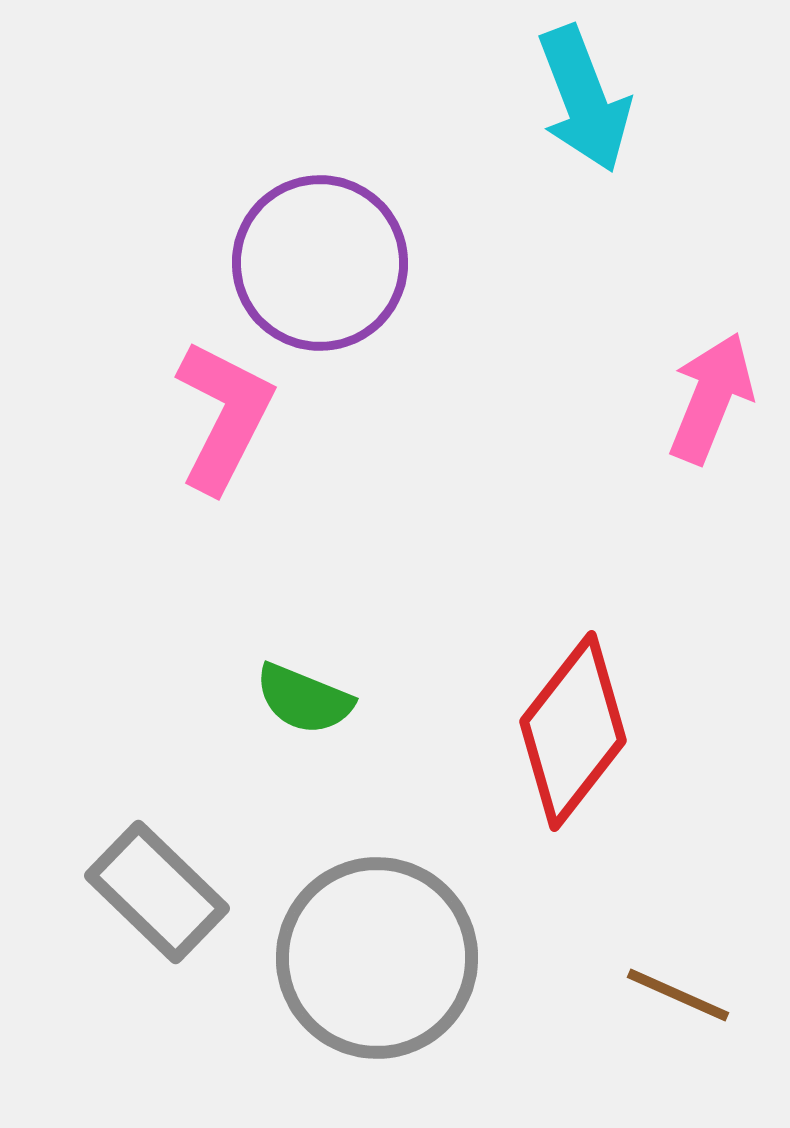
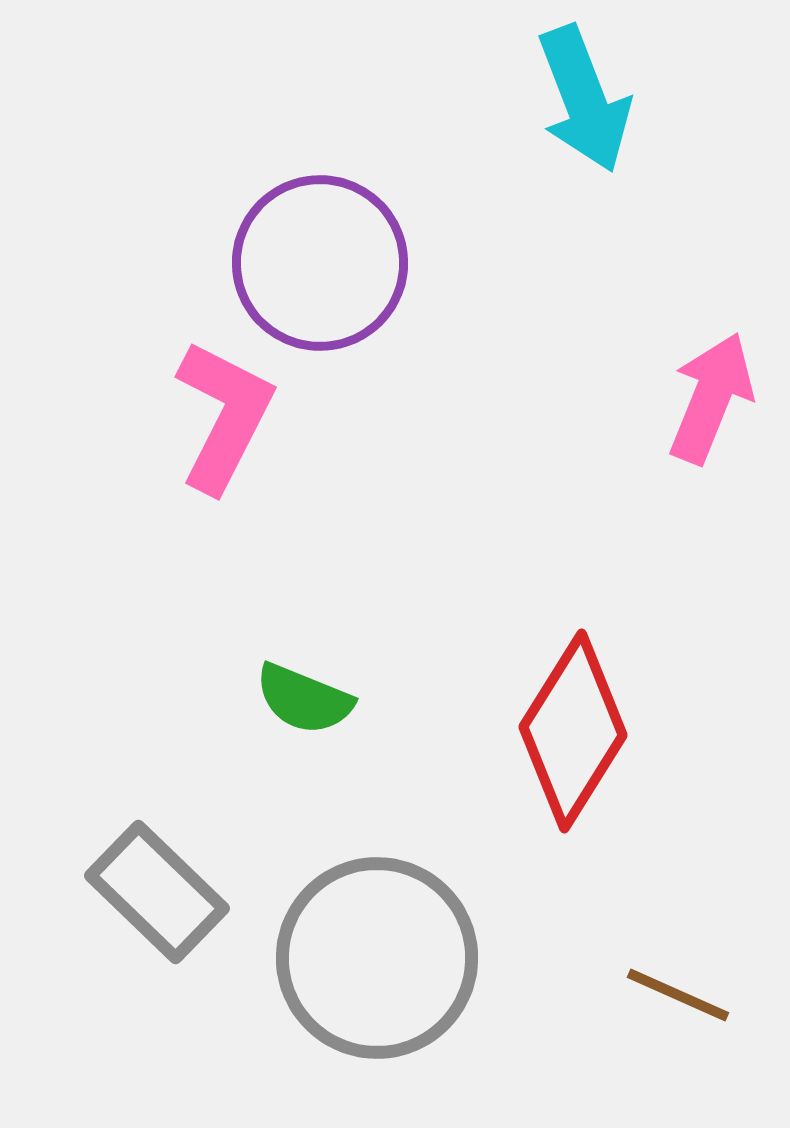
red diamond: rotated 6 degrees counterclockwise
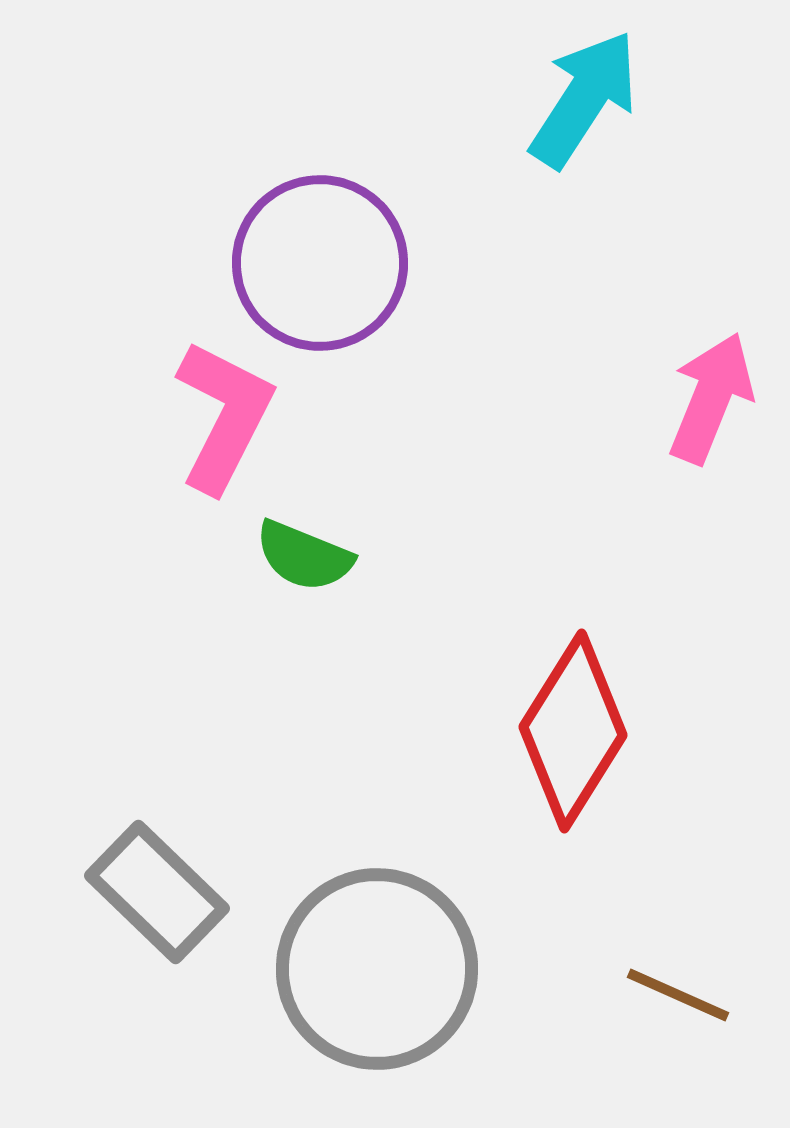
cyan arrow: rotated 126 degrees counterclockwise
green semicircle: moved 143 px up
gray circle: moved 11 px down
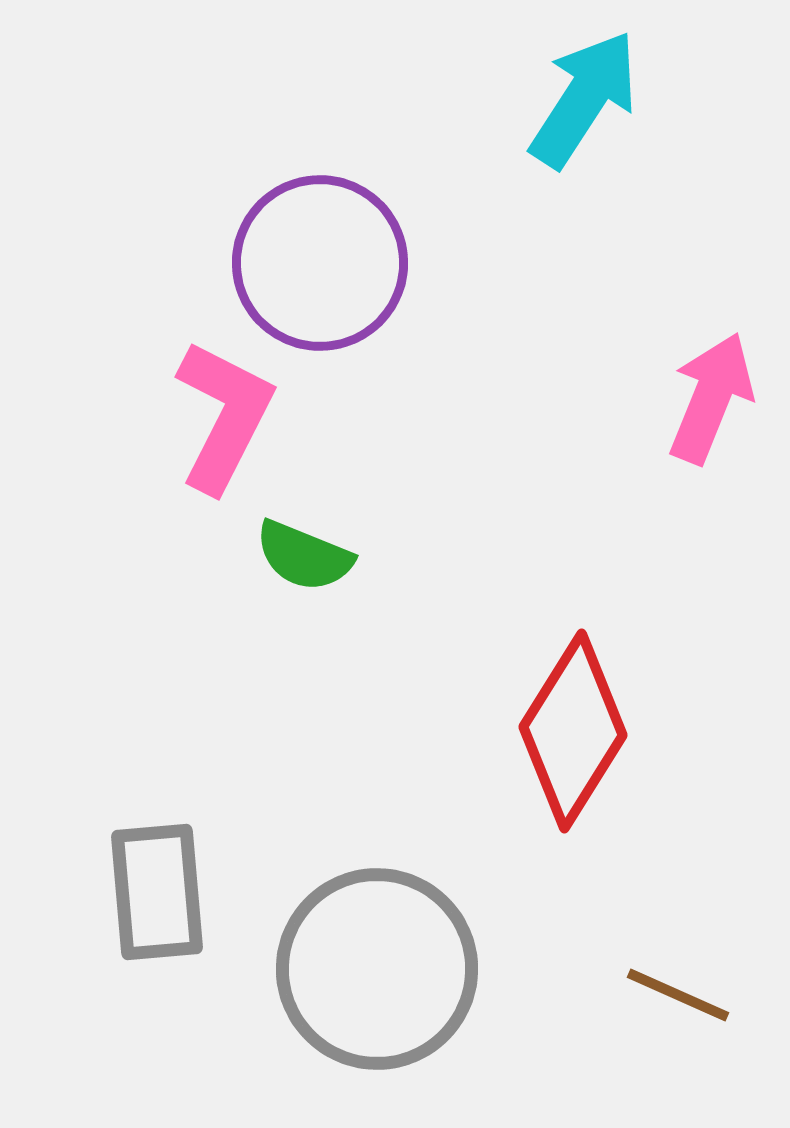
gray rectangle: rotated 41 degrees clockwise
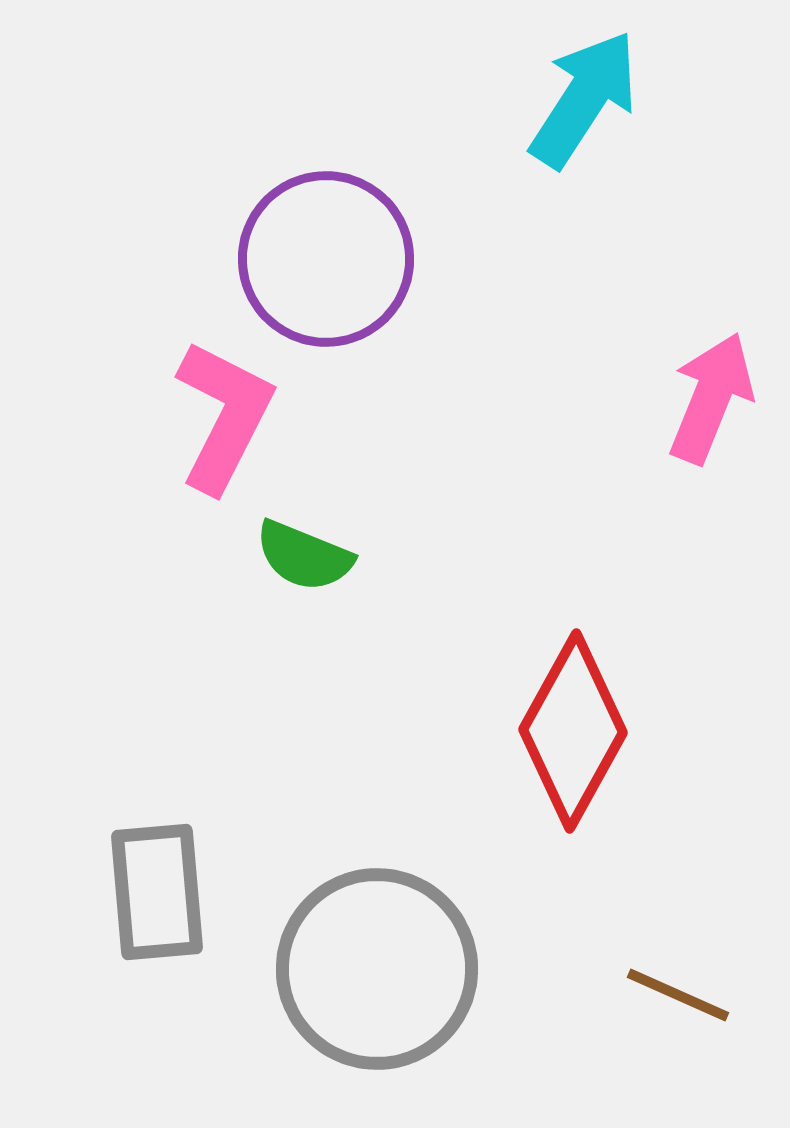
purple circle: moved 6 px right, 4 px up
red diamond: rotated 3 degrees counterclockwise
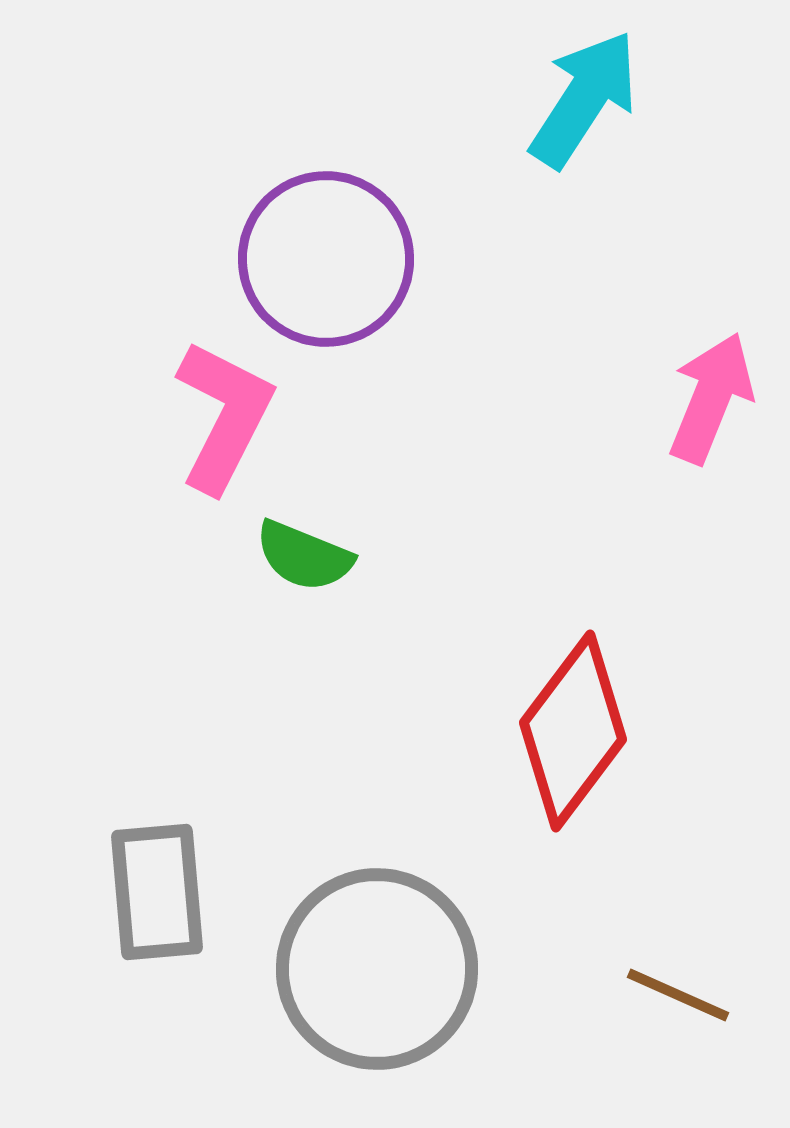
red diamond: rotated 8 degrees clockwise
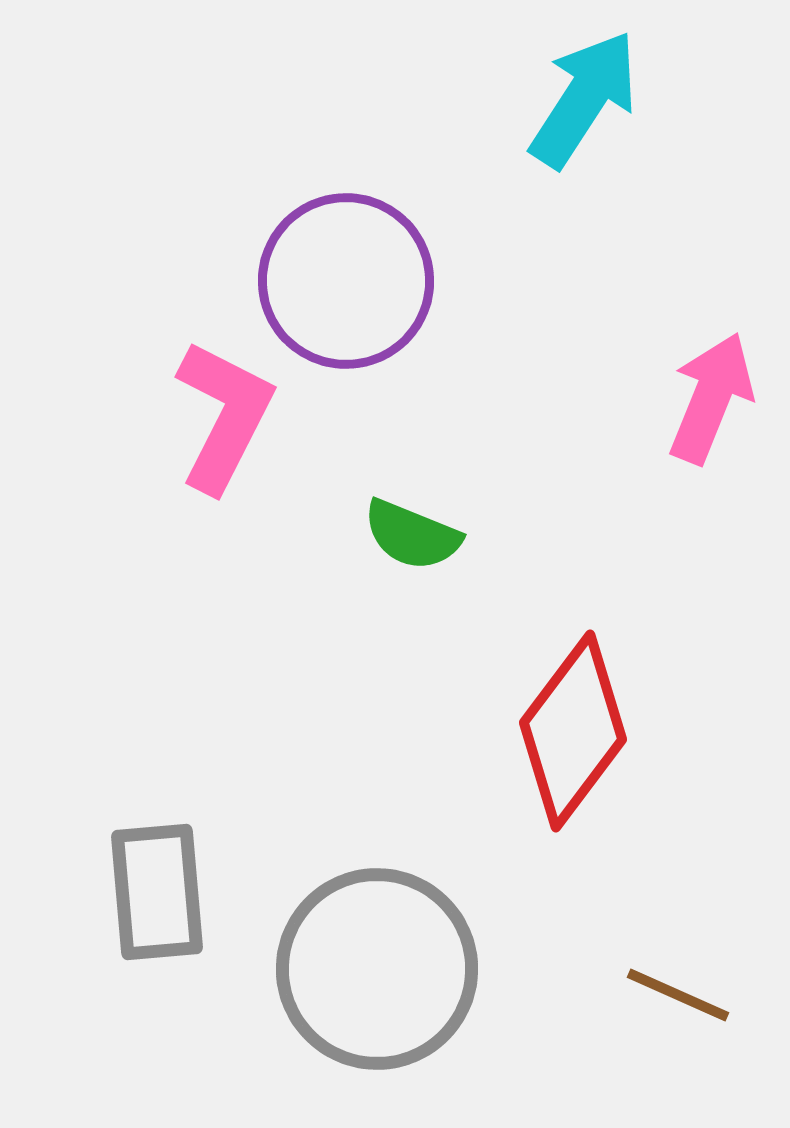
purple circle: moved 20 px right, 22 px down
green semicircle: moved 108 px right, 21 px up
